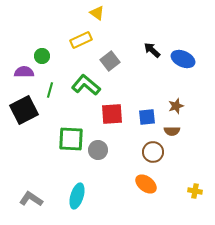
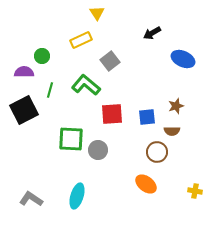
yellow triangle: rotated 21 degrees clockwise
black arrow: moved 17 px up; rotated 72 degrees counterclockwise
brown circle: moved 4 px right
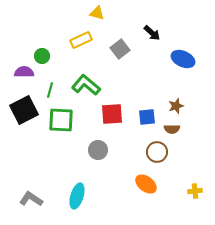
yellow triangle: rotated 42 degrees counterclockwise
black arrow: rotated 108 degrees counterclockwise
gray square: moved 10 px right, 12 px up
brown semicircle: moved 2 px up
green square: moved 10 px left, 19 px up
yellow cross: rotated 16 degrees counterclockwise
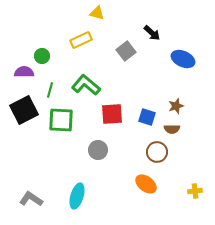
gray square: moved 6 px right, 2 px down
blue square: rotated 24 degrees clockwise
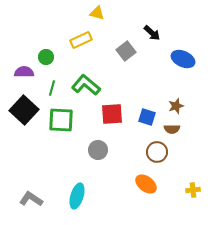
green circle: moved 4 px right, 1 px down
green line: moved 2 px right, 2 px up
black square: rotated 20 degrees counterclockwise
yellow cross: moved 2 px left, 1 px up
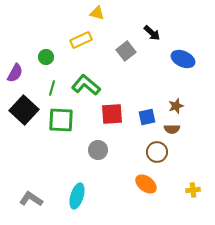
purple semicircle: moved 9 px left, 1 px down; rotated 120 degrees clockwise
blue square: rotated 30 degrees counterclockwise
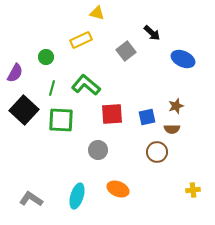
orange ellipse: moved 28 px left, 5 px down; rotated 15 degrees counterclockwise
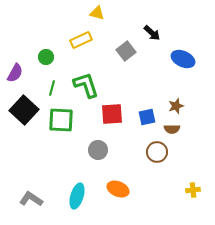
green L-shape: rotated 32 degrees clockwise
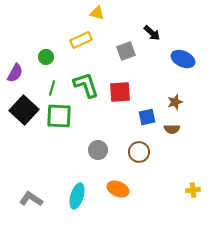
gray square: rotated 18 degrees clockwise
brown star: moved 1 px left, 4 px up
red square: moved 8 px right, 22 px up
green square: moved 2 px left, 4 px up
brown circle: moved 18 px left
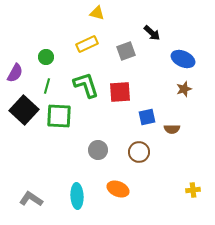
yellow rectangle: moved 6 px right, 4 px down
green line: moved 5 px left, 2 px up
brown star: moved 9 px right, 13 px up
cyan ellipse: rotated 20 degrees counterclockwise
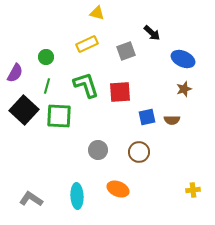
brown semicircle: moved 9 px up
